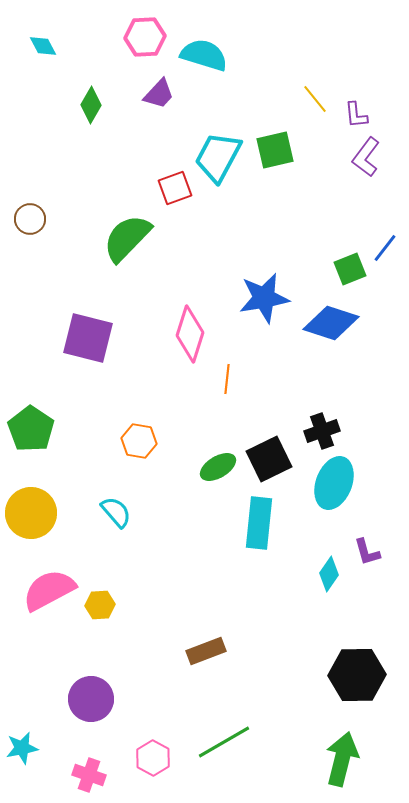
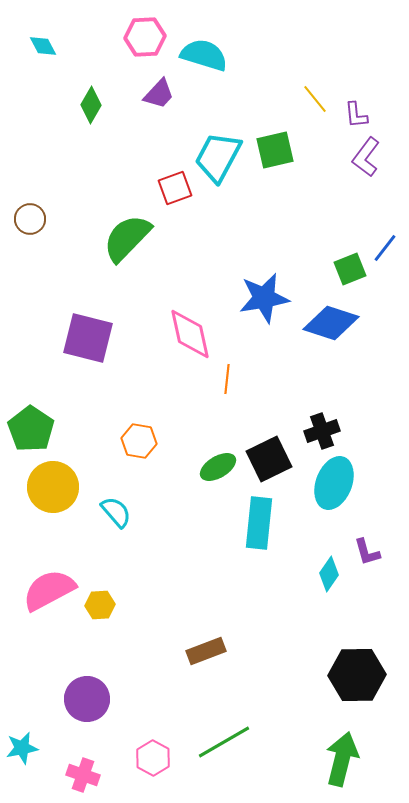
pink diamond at (190, 334): rotated 30 degrees counterclockwise
yellow circle at (31, 513): moved 22 px right, 26 px up
purple circle at (91, 699): moved 4 px left
pink cross at (89, 775): moved 6 px left
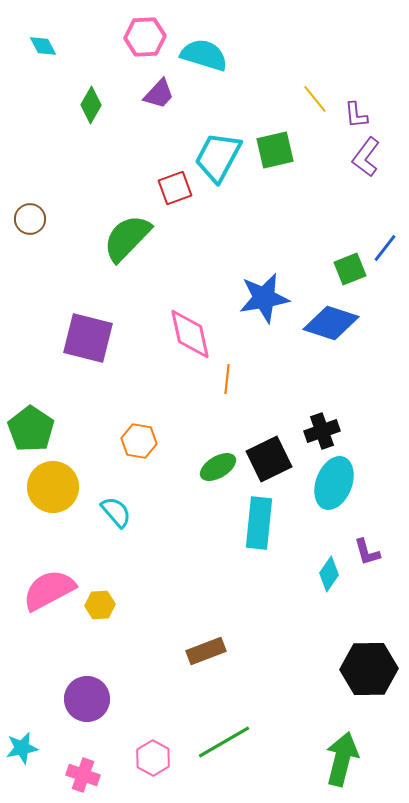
black hexagon at (357, 675): moved 12 px right, 6 px up
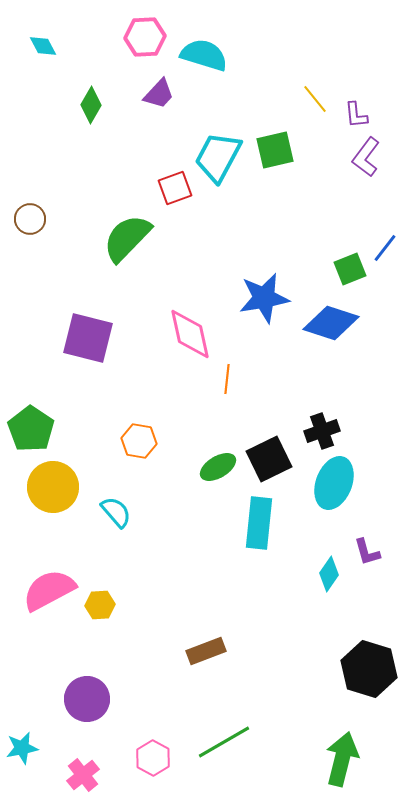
black hexagon at (369, 669): rotated 18 degrees clockwise
pink cross at (83, 775): rotated 32 degrees clockwise
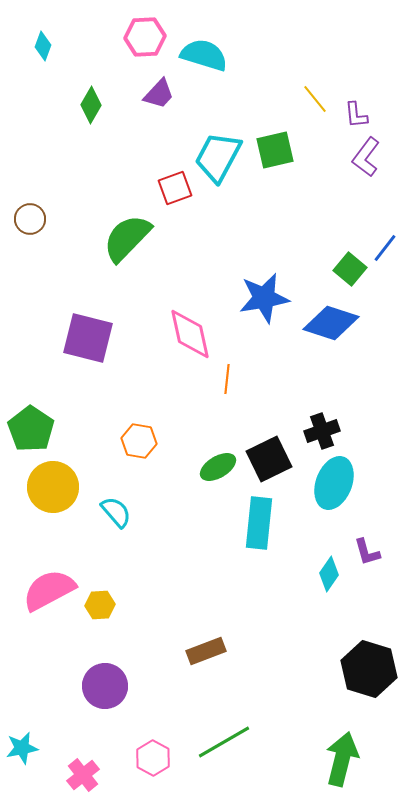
cyan diamond at (43, 46): rotated 48 degrees clockwise
green square at (350, 269): rotated 28 degrees counterclockwise
purple circle at (87, 699): moved 18 px right, 13 px up
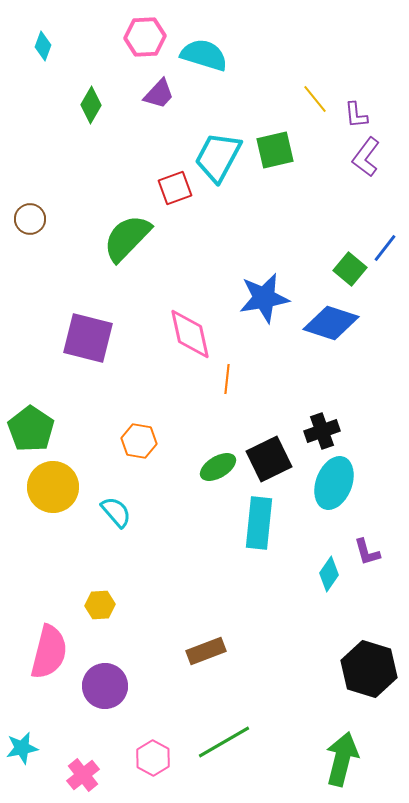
pink semicircle at (49, 590): moved 62 px down; rotated 132 degrees clockwise
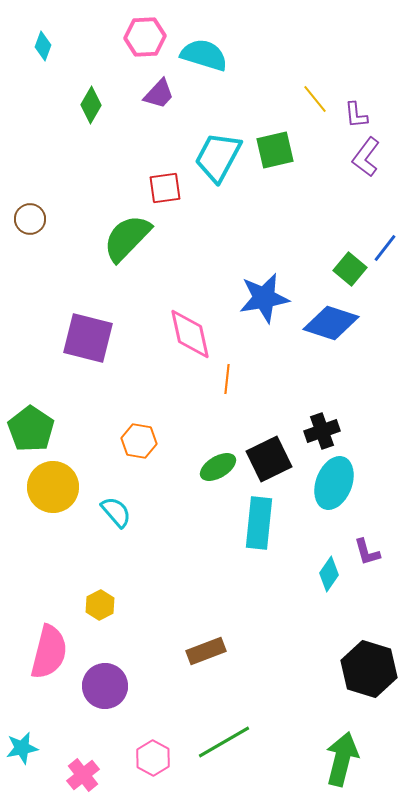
red square at (175, 188): moved 10 px left; rotated 12 degrees clockwise
yellow hexagon at (100, 605): rotated 24 degrees counterclockwise
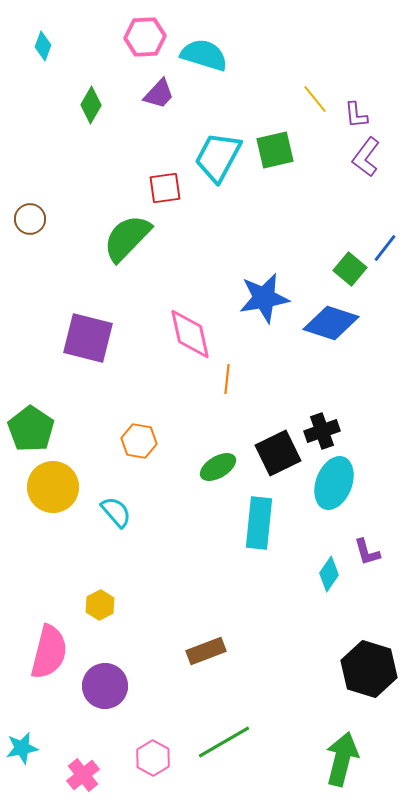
black square at (269, 459): moved 9 px right, 6 px up
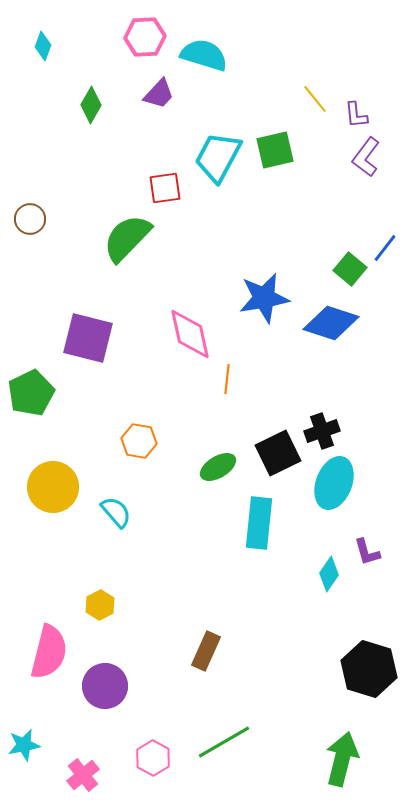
green pentagon at (31, 429): moved 36 px up; rotated 12 degrees clockwise
brown rectangle at (206, 651): rotated 45 degrees counterclockwise
cyan star at (22, 748): moved 2 px right, 3 px up
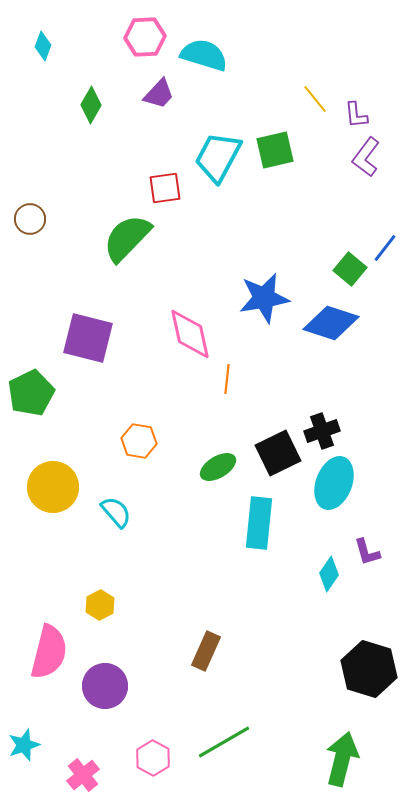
cyan star at (24, 745): rotated 8 degrees counterclockwise
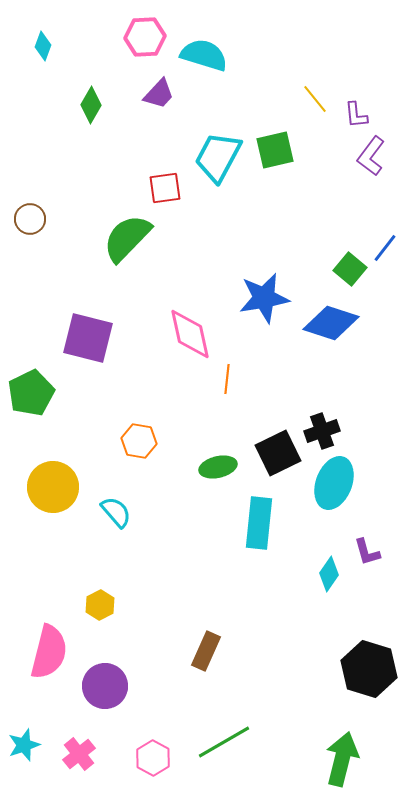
purple L-shape at (366, 157): moved 5 px right, 1 px up
green ellipse at (218, 467): rotated 18 degrees clockwise
pink cross at (83, 775): moved 4 px left, 21 px up
